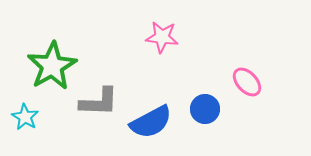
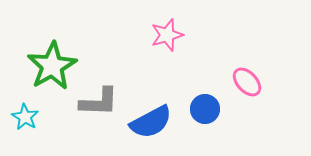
pink star: moved 5 px right, 2 px up; rotated 24 degrees counterclockwise
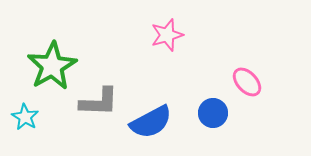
blue circle: moved 8 px right, 4 px down
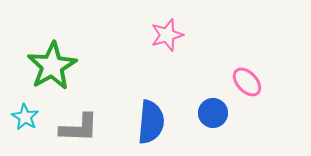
gray L-shape: moved 20 px left, 26 px down
blue semicircle: rotated 57 degrees counterclockwise
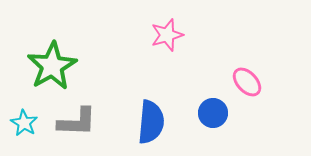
cyan star: moved 1 px left, 6 px down
gray L-shape: moved 2 px left, 6 px up
